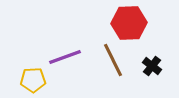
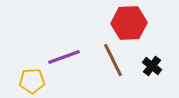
purple line: moved 1 px left
yellow pentagon: moved 1 px left, 1 px down
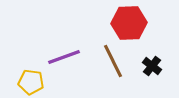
brown line: moved 1 px down
yellow pentagon: moved 1 px left, 1 px down; rotated 10 degrees clockwise
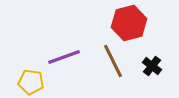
red hexagon: rotated 12 degrees counterclockwise
